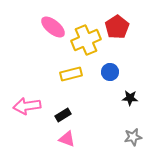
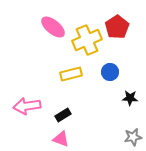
yellow cross: moved 1 px right
pink triangle: moved 6 px left
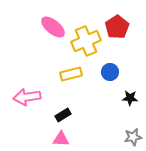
yellow cross: moved 1 px left, 1 px down
pink arrow: moved 9 px up
pink triangle: rotated 18 degrees counterclockwise
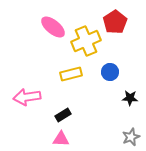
red pentagon: moved 2 px left, 5 px up
gray star: moved 2 px left; rotated 12 degrees counterclockwise
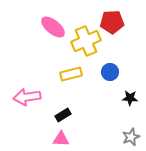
red pentagon: moved 3 px left; rotated 30 degrees clockwise
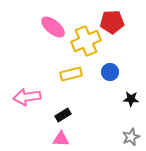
black star: moved 1 px right, 1 px down
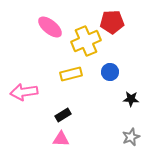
pink ellipse: moved 3 px left
pink arrow: moved 3 px left, 5 px up
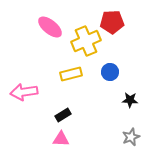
black star: moved 1 px left, 1 px down
